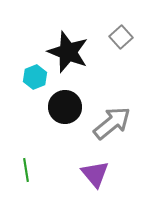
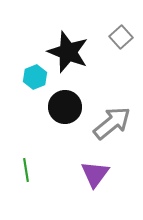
purple triangle: rotated 16 degrees clockwise
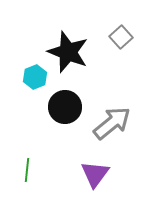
green line: moved 1 px right; rotated 15 degrees clockwise
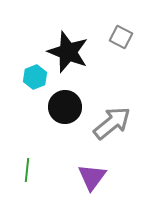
gray square: rotated 20 degrees counterclockwise
purple triangle: moved 3 px left, 3 px down
